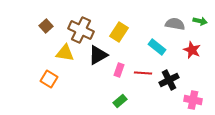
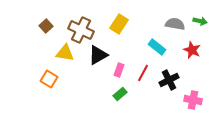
yellow rectangle: moved 8 px up
red line: rotated 66 degrees counterclockwise
green rectangle: moved 7 px up
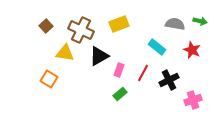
yellow rectangle: rotated 36 degrees clockwise
black triangle: moved 1 px right, 1 px down
pink cross: rotated 30 degrees counterclockwise
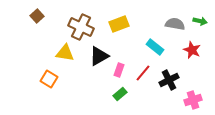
brown square: moved 9 px left, 10 px up
brown cross: moved 3 px up
cyan rectangle: moved 2 px left
red line: rotated 12 degrees clockwise
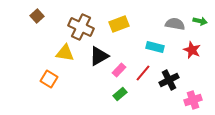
cyan rectangle: rotated 24 degrees counterclockwise
pink rectangle: rotated 24 degrees clockwise
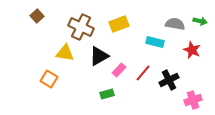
cyan rectangle: moved 5 px up
green rectangle: moved 13 px left; rotated 24 degrees clockwise
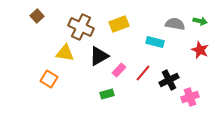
red star: moved 8 px right
pink cross: moved 3 px left, 3 px up
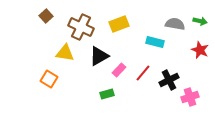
brown square: moved 9 px right
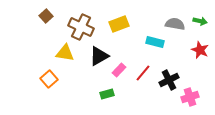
orange square: rotated 18 degrees clockwise
